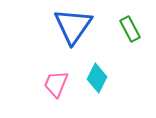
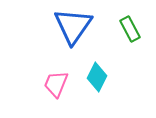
cyan diamond: moved 1 px up
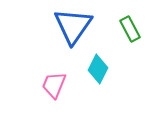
cyan diamond: moved 1 px right, 8 px up
pink trapezoid: moved 2 px left, 1 px down
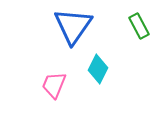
green rectangle: moved 9 px right, 3 px up
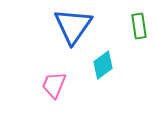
green rectangle: rotated 20 degrees clockwise
cyan diamond: moved 5 px right, 4 px up; rotated 28 degrees clockwise
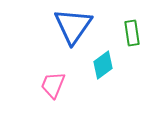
green rectangle: moved 7 px left, 7 px down
pink trapezoid: moved 1 px left
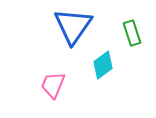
green rectangle: rotated 10 degrees counterclockwise
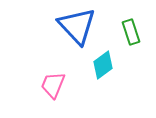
blue triangle: moved 4 px right; rotated 18 degrees counterclockwise
green rectangle: moved 1 px left, 1 px up
